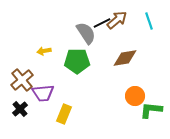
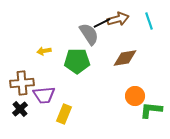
brown arrow: moved 1 px right, 1 px up; rotated 25 degrees clockwise
gray semicircle: moved 3 px right, 1 px down
brown cross: moved 3 px down; rotated 35 degrees clockwise
purple trapezoid: moved 1 px right, 2 px down
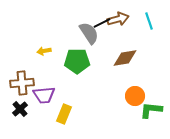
gray semicircle: moved 1 px up
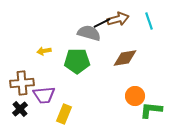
gray semicircle: rotated 40 degrees counterclockwise
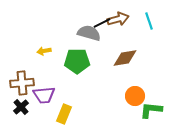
black cross: moved 1 px right, 2 px up
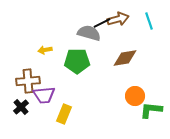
yellow arrow: moved 1 px right, 1 px up
brown cross: moved 6 px right, 2 px up
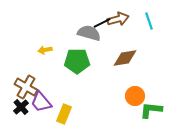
brown cross: moved 2 px left, 6 px down; rotated 35 degrees clockwise
purple trapezoid: moved 3 px left, 7 px down; rotated 55 degrees clockwise
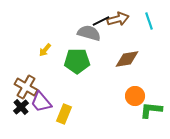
black line: moved 1 px left, 2 px up
yellow arrow: rotated 40 degrees counterclockwise
brown diamond: moved 2 px right, 1 px down
